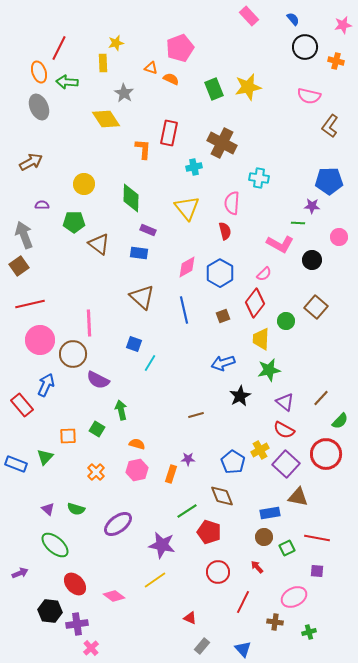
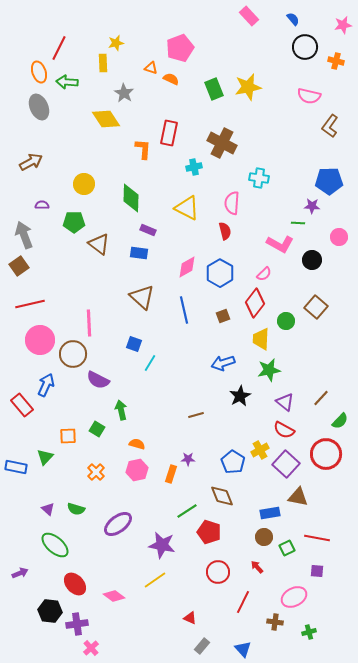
yellow triangle at (187, 208): rotated 24 degrees counterclockwise
blue rectangle at (16, 464): moved 3 px down; rotated 10 degrees counterclockwise
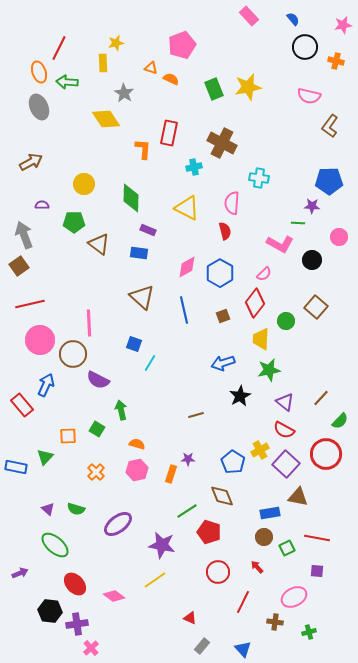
pink pentagon at (180, 48): moved 2 px right, 3 px up
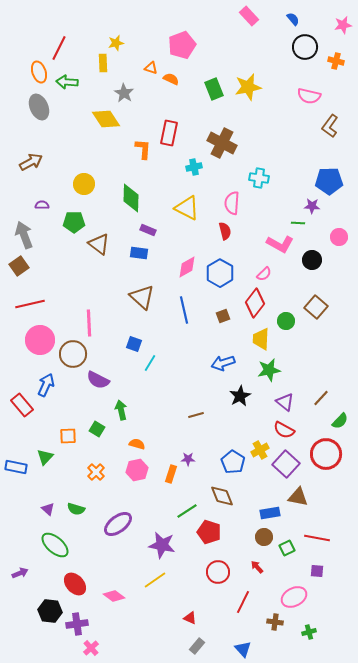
gray rectangle at (202, 646): moved 5 px left
